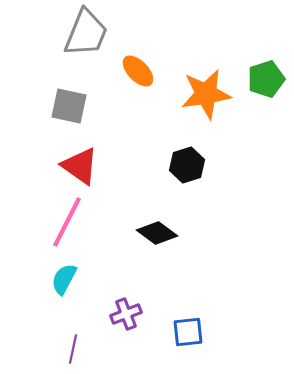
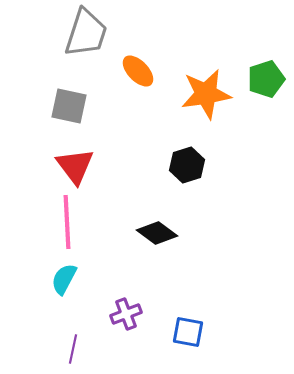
gray trapezoid: rotated 4 degrees counterclockwise
red triangle: moved 5 px left; rotated 18 degrees clockwise
pink line: rotated 30 degrees counterclockwise
blue square: rotated 16 degrees clockwise
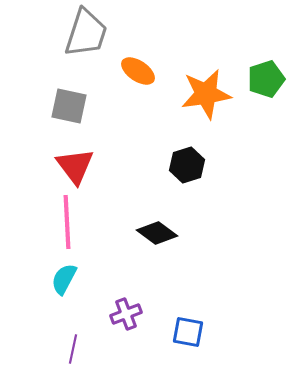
orange ellipse: rotated 12 degrees counterclockwise
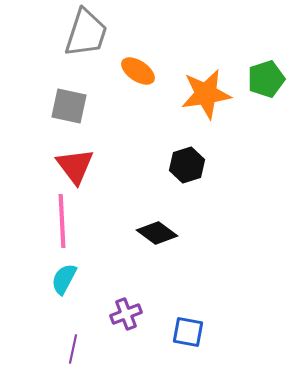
pink line: moved 5 px left, 1 px up
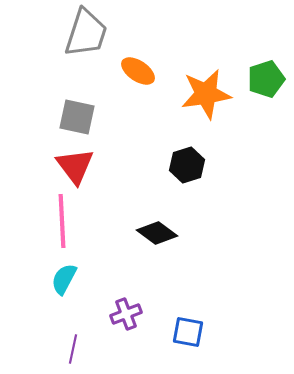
gray square: moved 8 px right, 11 px down
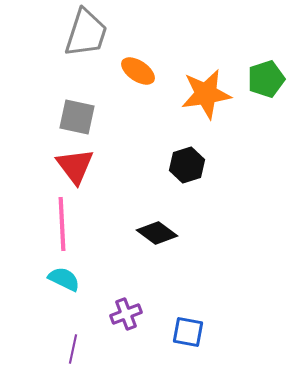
pink line: moved 3 px down
cyan semicircle: rotated 88 degrees clockwise
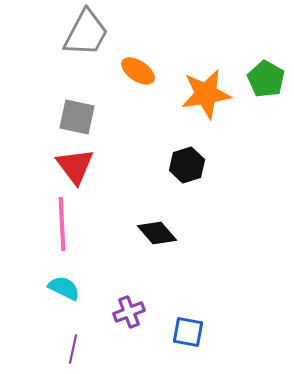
gray trapezoid: rotated 10 degrees clockwise
green pentagon: rotated 24 degrees counterclockwise
black diamond: rotated 12 degrees clockwise
cyan semicircle: moved 9 px down
purple cross: moved 3 px right, 2 px up
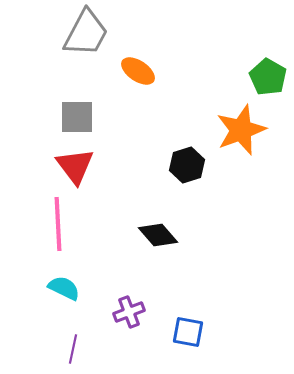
green pentagon: moved 2 px right, 2 px up
orange star: moved 35 px right, 36 px down; rotated 12 degrees counterclockwise
gray square: rotated 12 degrees counterclockwise
pink line: moved 4 px left
black diamond: moved 1 px right, 2 px down
